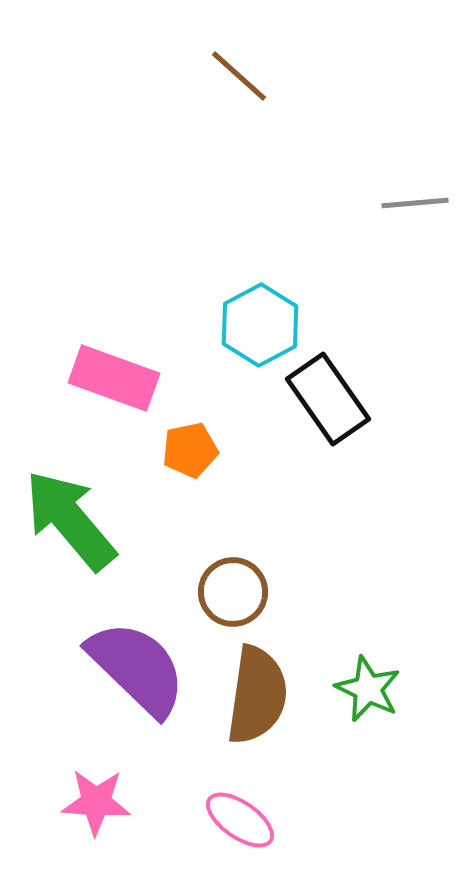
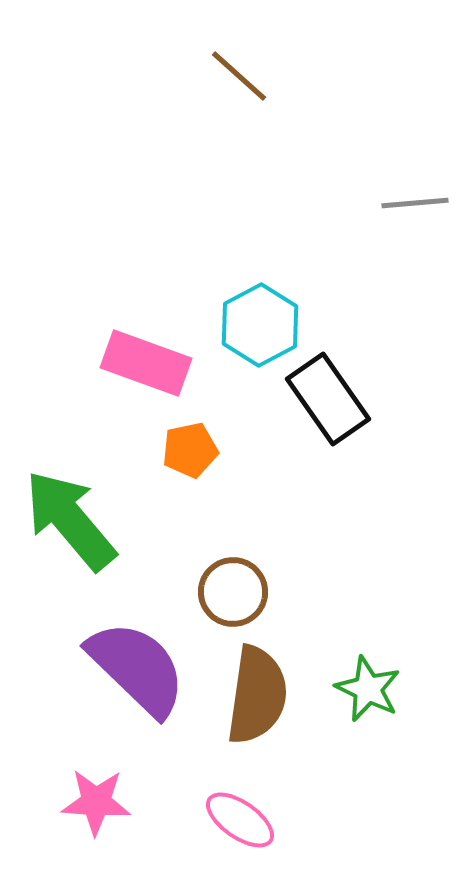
pink rectangle: moved 32 px right, 15 px up
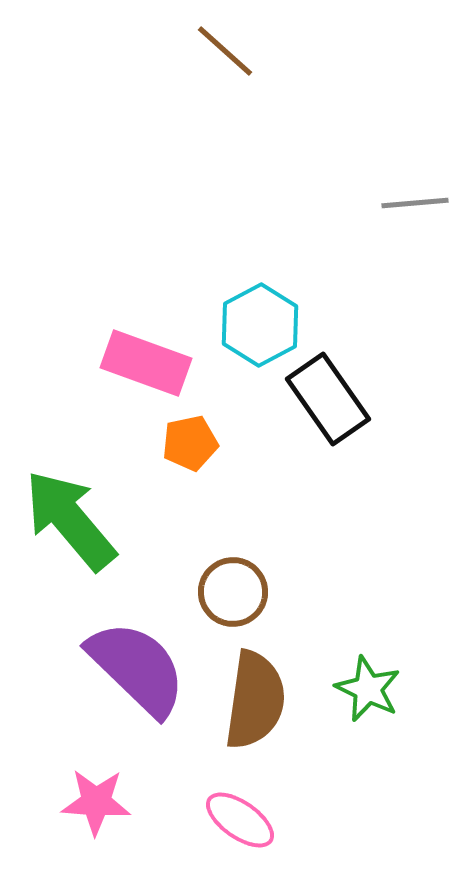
brown line: moved 14 px left, 25 px up
orange pentagon: moved 7 px up
brown semicircle: moved 2 px left, 5 px down
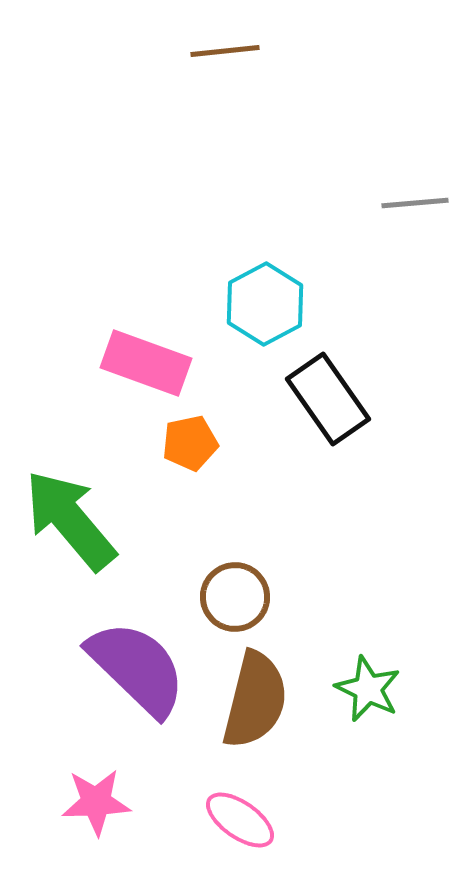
brown line: rotated 48 degrees counterclockwise
cyan hexagon: moved 5 px right, 21 px up
brown circle: moved 2 px right, 5 px down
brown semicircle: rotated 6 degrees clockwise
pink star: rotated 6 degrees counterclockwise
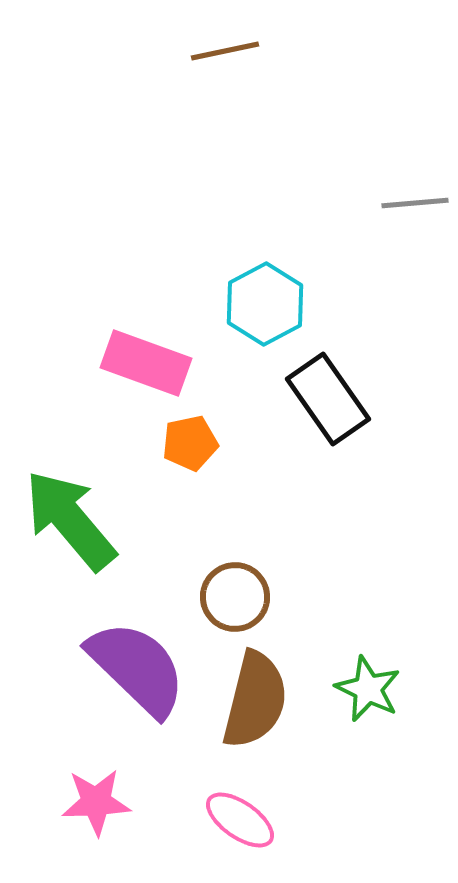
brown line: rotated 6 degrees counterclockwise
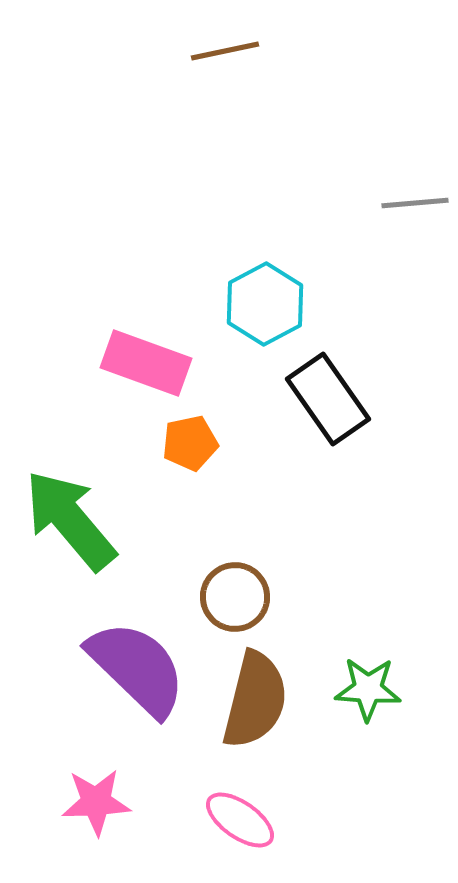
green star: rotated 22 degrees counterclockwise
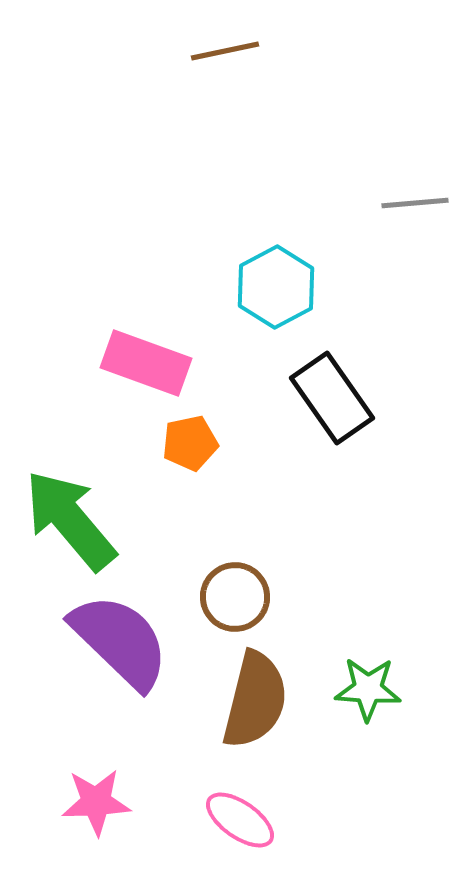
cyan hexagon: moved 11 px right, 17 px up
black rectangle: moved 4 px right, 1 px up
purple semicircle: moved 17 px left, 27 px up
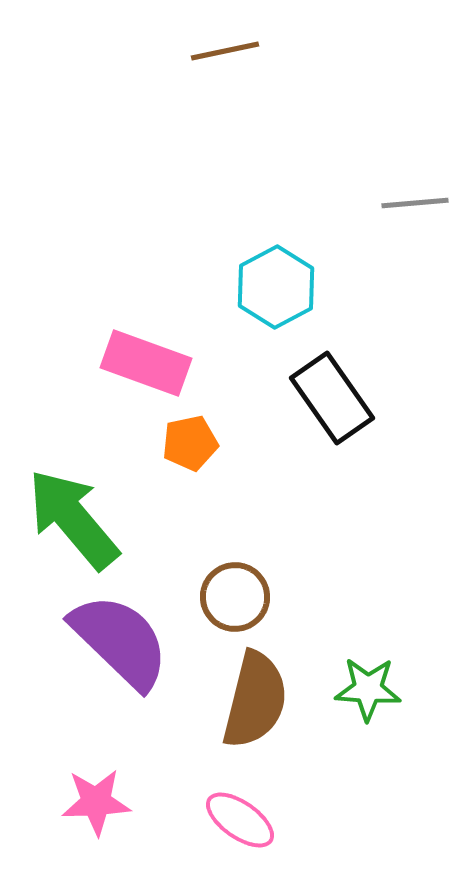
green arrow: moved 3 px right, 1 px up
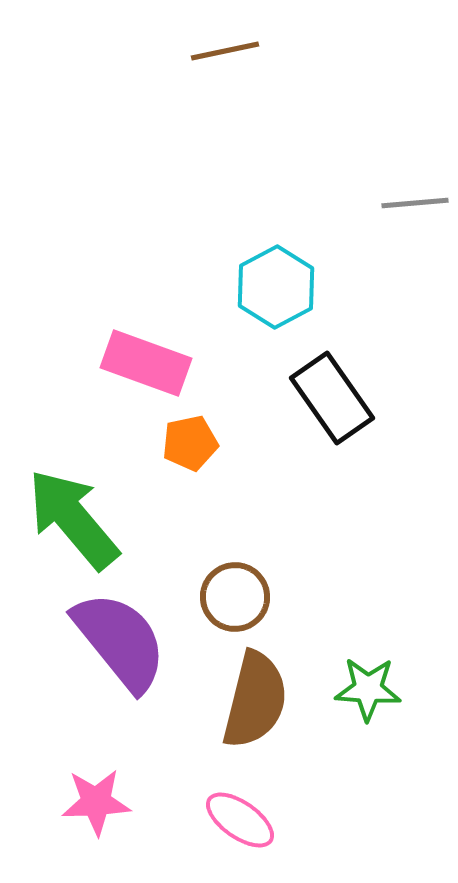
purple semicircle: rotated 7 degrees clockwise
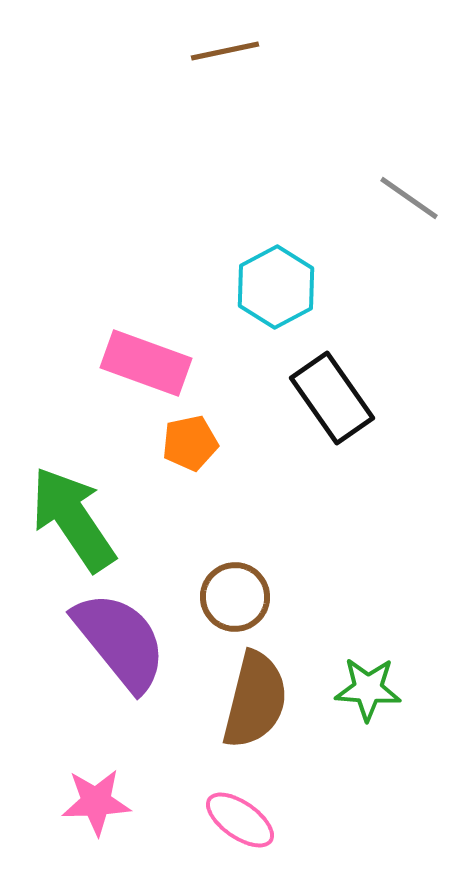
gray line: moved 6 px left, 5 px up; rotated 40 degrees clockwise
green arrow: rotated 6 degrees clockwise
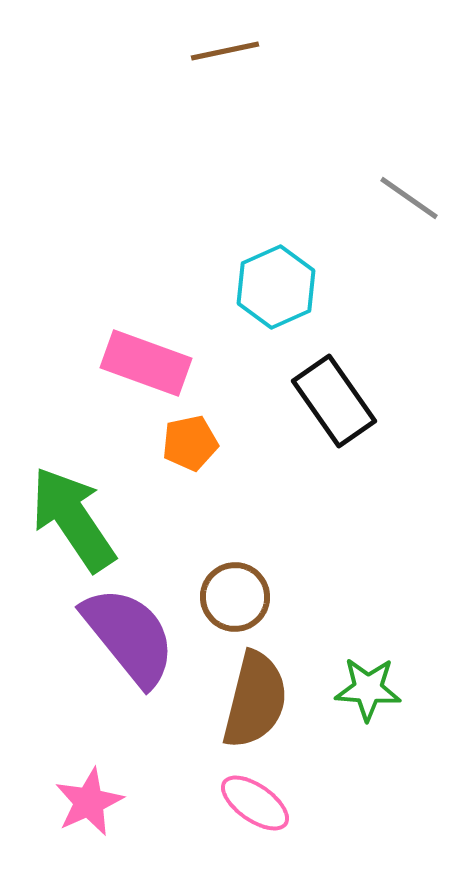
cyan hexagon: rotated 4 degrees clockwise
black rectangle: moved 2 px right, 3 px down
purple semicircle: moved 9 px right, 5 px up
pink star: moved 7 px left; rotated 22 degrees counterclockwise
pink ellipse: moved 15 px right, 17 px up
